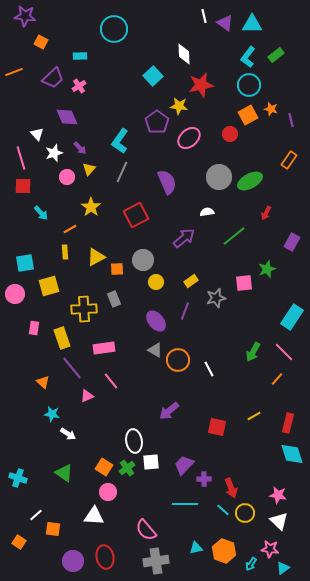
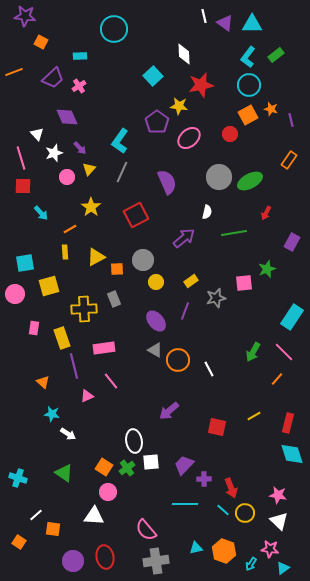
white semicircle at (207, 212): rotated 112 degrees clockwise
green line at (234, 236): moved 3 px up; rotated 30 degrees clockwise
purple line at (72, 368): moved 2 px right, 2 px up; rotated 25 degrees clockwise
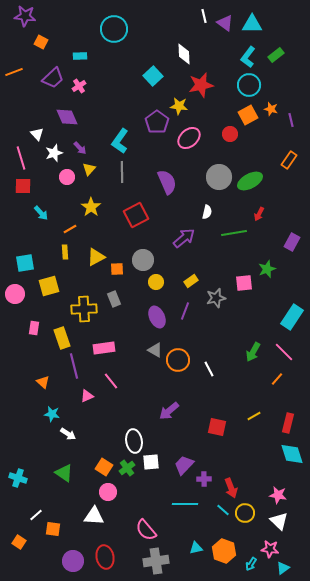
gray line at (122, 172): rotated 25 degrees counterclockwise
red arrow at (266, 213): moved 7 px left, 1 px down
purple ellipse at (156, 321): moved 1 px right, 4 px up; rotated 15 degrees clockwise
